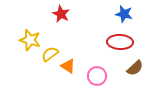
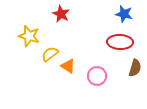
yellow star: moved 1 px left, 4 px up
brown semicircle: rotated 30 degrees counterclockwise
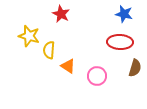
yellow semicircle: moved 1 px left, 4 px up; rotated 48 degrees counterclockwise
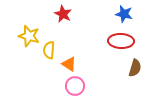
red star: moved 2 px right
red ellipse: moved 1 px right, 1 px up
orange triangle: moved 1 px right, 2 px up
pink circle: moved 22 px left, 10 px down
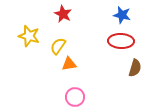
blue star: moved 2 px left, 1 px down
yellow semicircle: moved 9 px right, 4 px up; rotated 30 degrees clockwise
orange triangle: rotated 42 degrees counterclockwise
pink circle: moved 11 px down
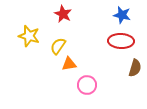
pink circle: moved 12 px right, 12 px up
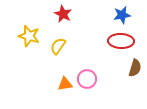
blue star: rotated 24 degrees counterclockwise
orange triangle: moved 4 px left, 20 px down
pink circle: moved 6 px up
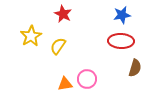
yellow star: moved 2 px right; rotated 25 degrees clockwise
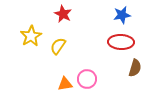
red ellipse: moved 1 px down
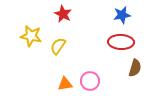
yellow star: rotated 30 degrees counterclockwise
pink circle: moved 3 px right, 2 px down
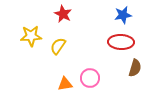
blue star: moved 1 px right
yellow star: rotated 15 degrees counterclockwise
pink circle: moved 3 px up
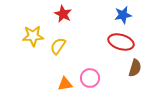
yellow star: moved 2 px right
red ellipse: rotated 15 degrees clockwise
